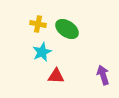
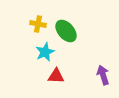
green ellipse: moved 1 px left, 2 px down; rotated 15 degrees clockwise
cyan star: moved 3 px right
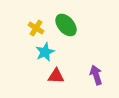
yellow cross: moved 2 px left, 4 px down; rotated 21 degrees clockwise
green ellipse: moved 6 px up
purple arrow: moved 7 px left
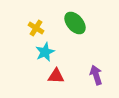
green ellipse: moved 9 px right, 2 px up
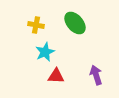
yellow cross: moved 3 px up; rotated 21 degrees counterclockwise
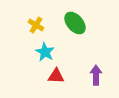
yellow cross: rotated 21 degrees clockwise
cyan star: rotated 18 degrees counterclockwise
purple arrow: rotated 18 degrees clockwise
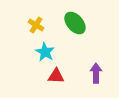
purple arrow: moved 2 px up
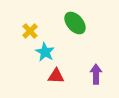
yellow cross: moved 6 px left, 6 px down; rotated 14 degrees clockwise
purple arrow: moved 1 px down
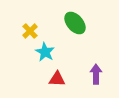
red triangle: moved 1 px right, 3 px down
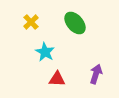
yellow cross: moved 1 px right, 9 px up
purple arrow: rotated 18 degrees clockwise
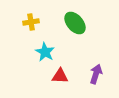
yellow cross: rotated 35 degrees clockwise
red triangle: moved 3 px right, 3 px up
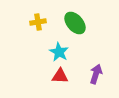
yellow cross: moved 7 px right
cyan star: moved 14 px right
